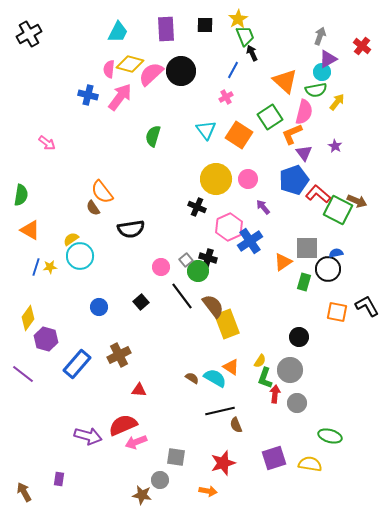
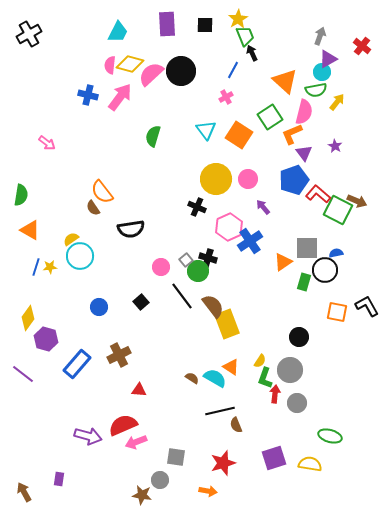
purple rectangle at (166, 29): moved 1 px right, 5 px up
pink semicircle at (109, 69): moved 1 px right, 4 px up
black circle at (328, 269): moved 3 px left, 1 px down
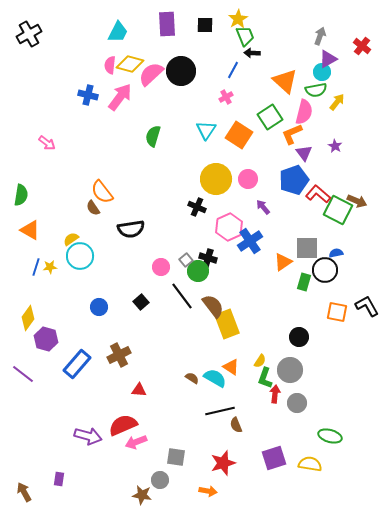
black arrow at (252, 53): rotated 63 degrees counterclockwise
cyan triangle at (206, 130): rotated 10 degrees clockwise
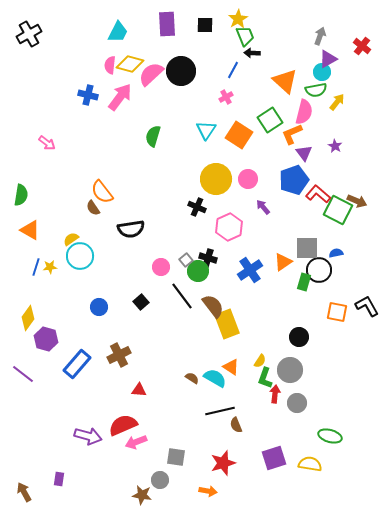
green square at (270, 117): moved 3 px down
blue cross at (250, 241): moved 29 px down
black circle at (325, 270): moved 6 px left
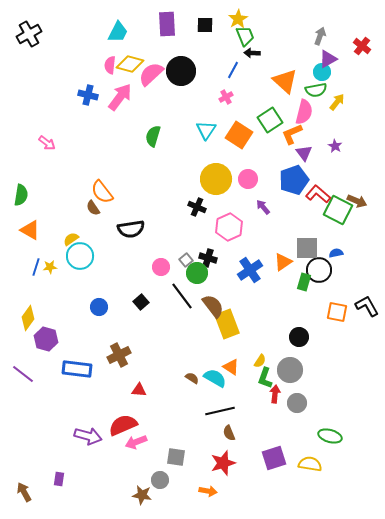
green circle at (198, 271): moved 1 px left, 2 px down
blue rectangle at (77, 364): moved 5 px down; rotated 56 degrees clockwise
brown semicircle at (236, 425): moved 7 px left, 8 px down
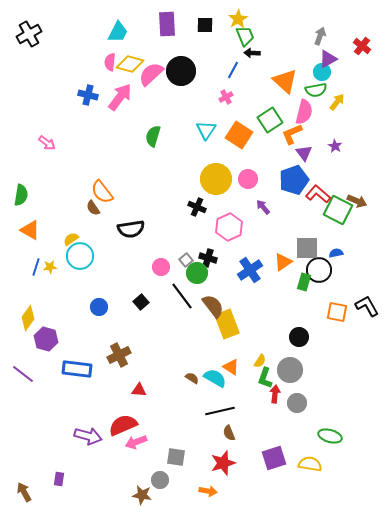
pink semicircle at (110, 65): moved 3 px up
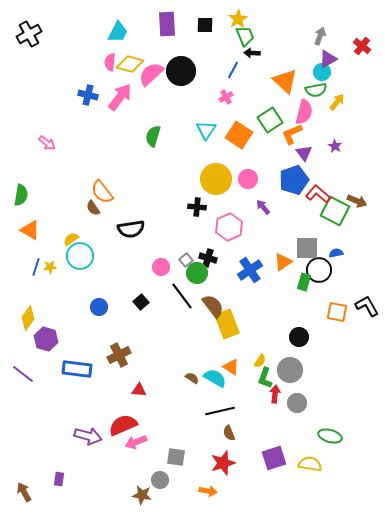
black cross at (197, 207): rotated 18 degrees counterclockwise
green square at (338, 210): moved 3 px left, 1 px down
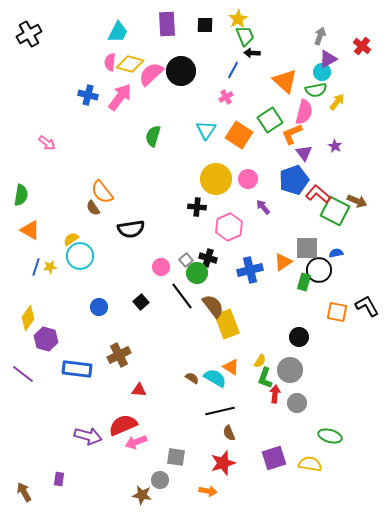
blue cross at (250, 270): rotated 20 degrees clockwise
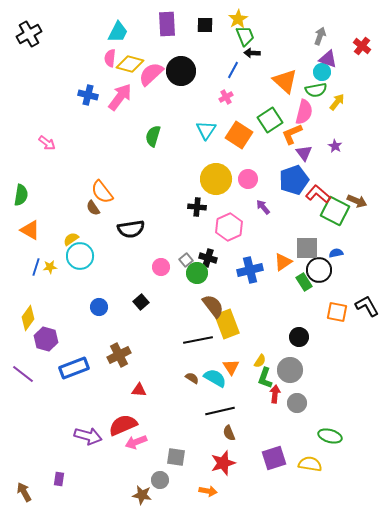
purple triangle at (328, 59): rotated 48 degrees clockwise
pink semicircle at (110, 62): moved 4 px up
green rectangle at (304, 282): rotated 48 degrees counterclockwise
black line at (182, 296): moved 16 px right, 44 px down; rotated 64 degrees counterclockwise
orange triangle at (231, 367): rotated 24 degrees clockwise
blue rectangle at (77, 369): moved 3 px left, 1 px up; rotated 28 degrees counterclockwise
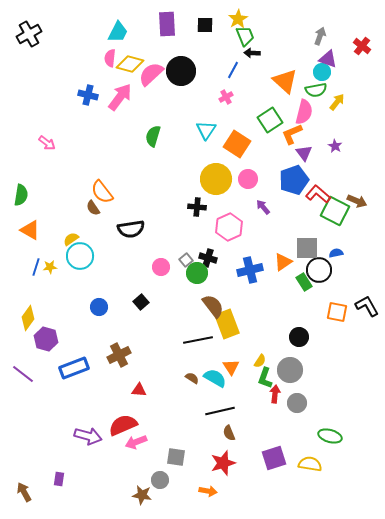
orange square at (239, 135): moved 2 px left, 9 px down
